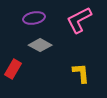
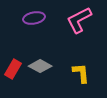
gray diamond: moved 21 px down
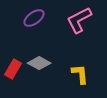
purple ellipse: rotated 25 degrees counterclockwise
gray diamond: moved 1 px left, 3 px up
yellow L-shape: moved 1 px left, 1 px down
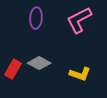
purple ellipse: moved 2 px right; rotated 50 degrees counterclockwise
yellow L-shape: rotated 115 degrees clockwise
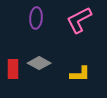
red rectangle: rotated 30 degrees counterclockwise
yellow L-shape: rotated 20 degrees counterclockwise
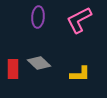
purple ellipse: moved 2 px right, 1 px up
gray diamond: rotated 15 degrees clockwise
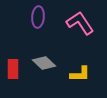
pink L-shape: moved 1 px right, 3 px down; rotated 84 degrees clockwise
gray diamond: moved 5 px right
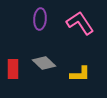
purple ellipse: moved 2 px right, 2 px down
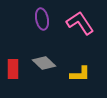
purple ellipse: moved 2 px right; rotated 15 degrees counterclockwise
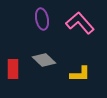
pink L-shape: rotated 8 degrees counterclockwise
gray diamond: moved 3 px up
